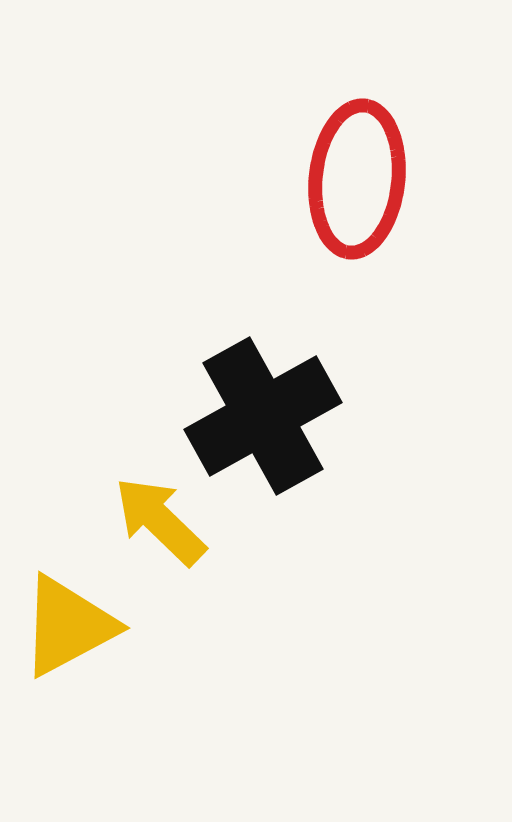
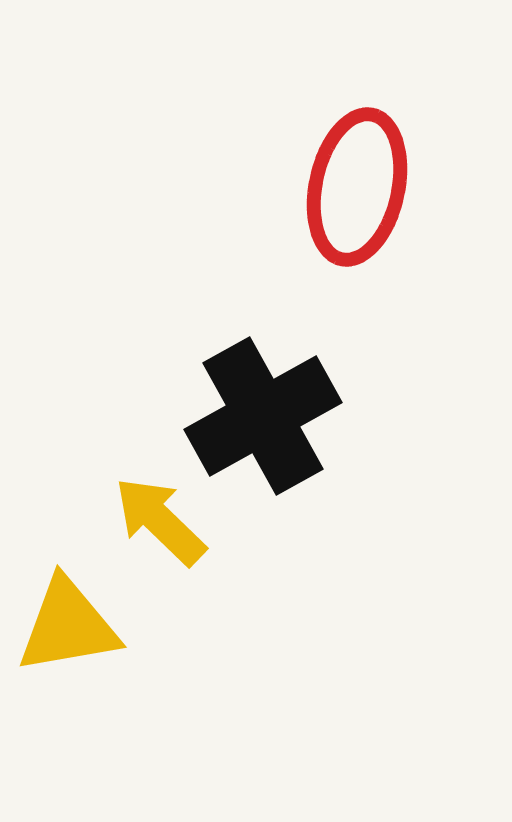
red ellipse: moved 8 px down; rotated 6 degrees clockwise
yellow triangle: rotated 18 degrees clockwise
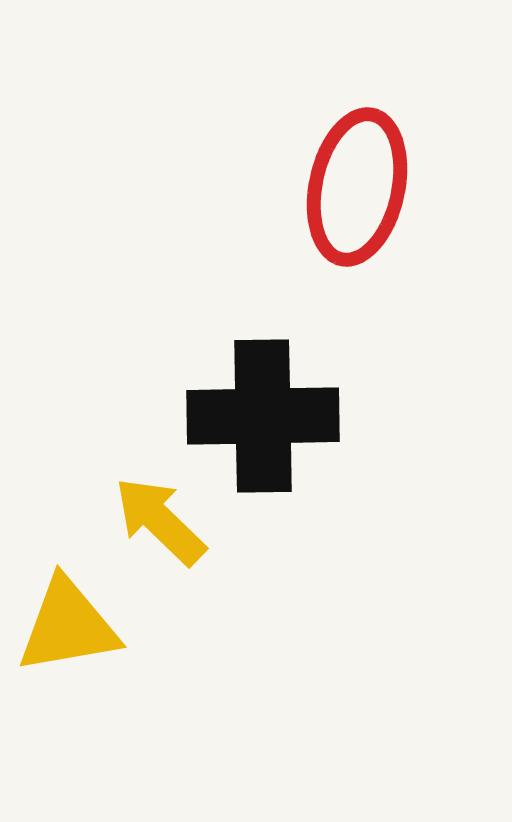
black cross: rotated 28 degrees clockwise
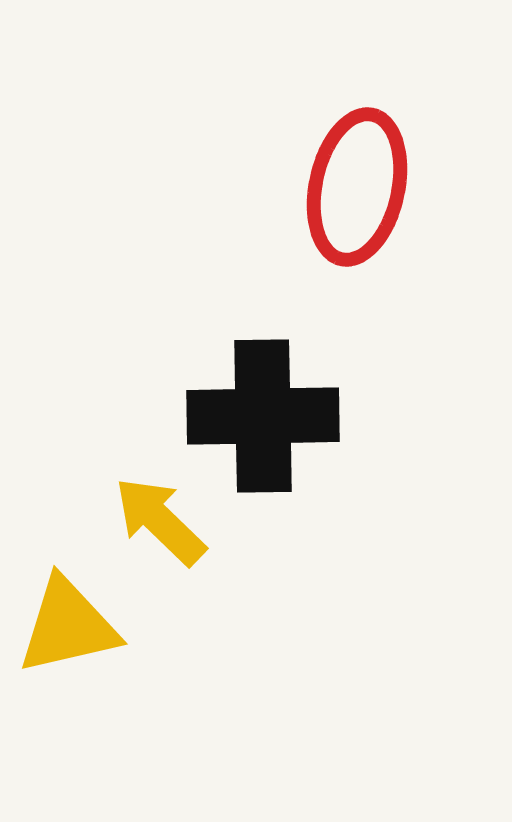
yellow triangle: rotated 3 degrees counterclockwise
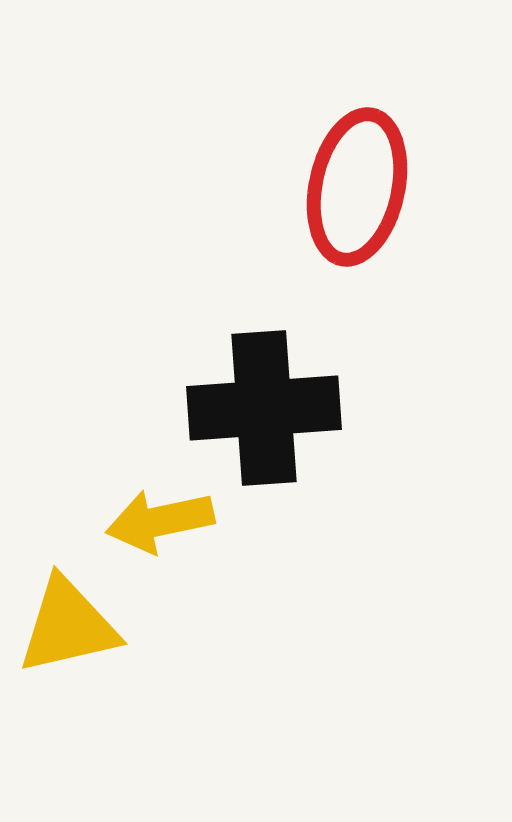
black cross: moved 1 px right, 8 px up; rotated 3 degrees counterclockwise
yellow arrow: rotated 56 degrees counterclockwise
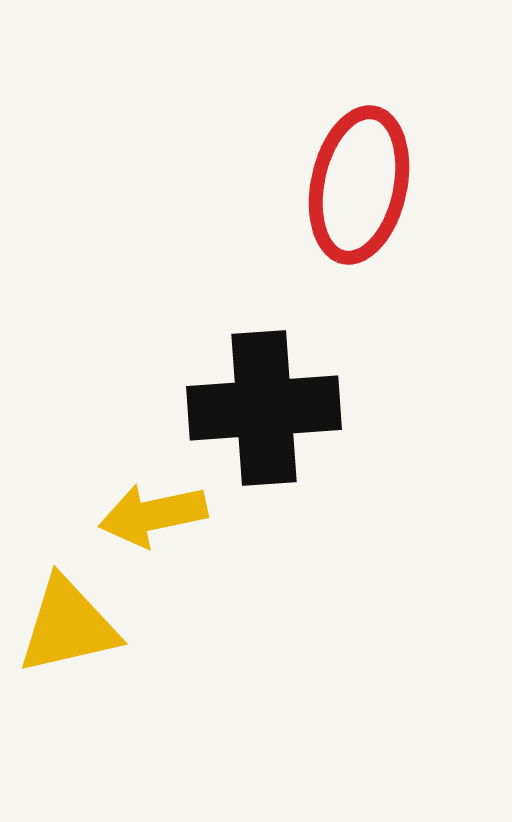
red ellipse: moved 2 px right, 2 px up
yellow arrow: moved 7 px left, 6 px up
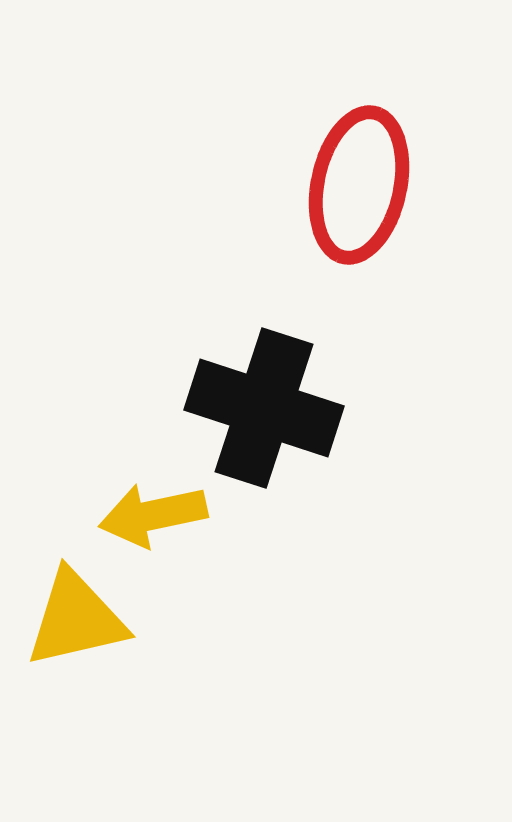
black cross: rotated 22 degrees clockwise
yellow triangle: moved 8 px right, 7 px up
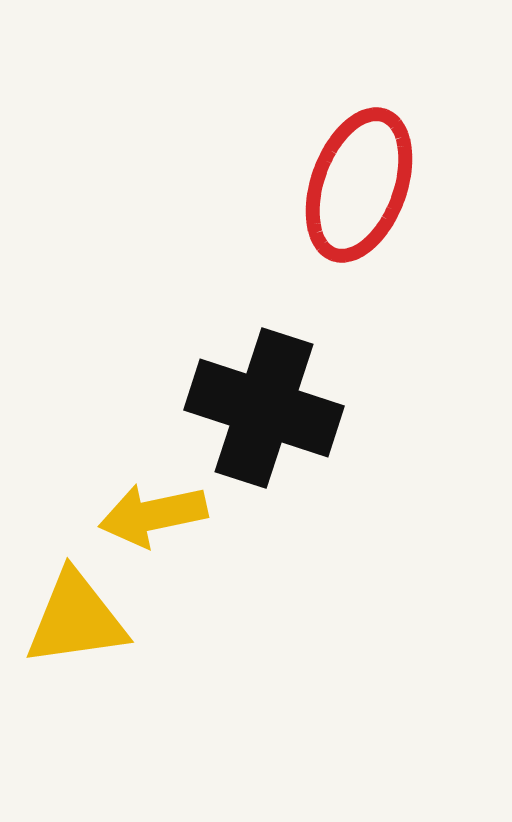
red ellipse: rotated 8 degrees clockwise
yellow triangle: rotated 5 degrees clockwise
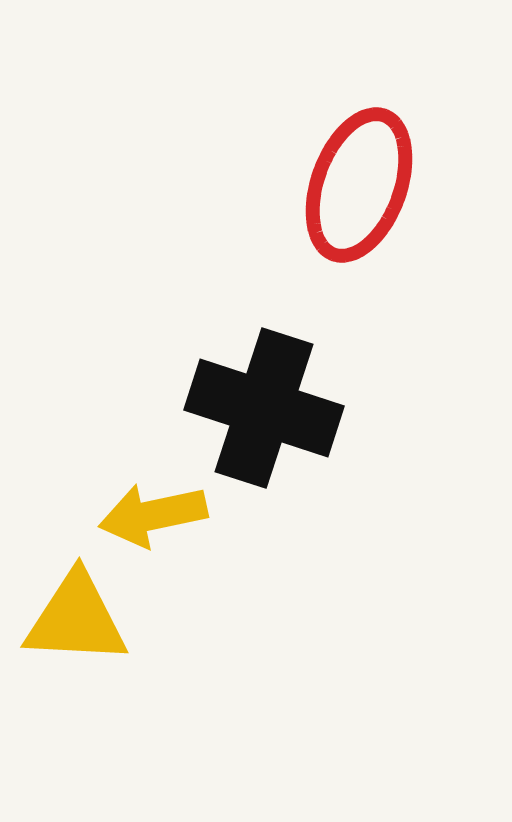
yellow triangle: rotated 11 degrees clockwise
